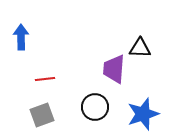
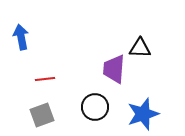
blue arrow: rotated 10 degrees counterclockwise
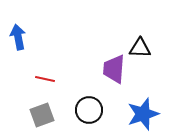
blue arrow: moved 3 px left
red line: rotated 18 degrees clockwise
black circle: moved 6 px left, 3 px down
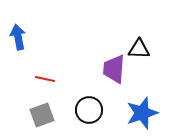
black triangle: moved 1 px left, 1 px down
blue star: moved 1 px left, 1 px up
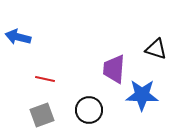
blue arrow: rotated 65 degrees counterclockwise
black triangle: moved 17 px right; rotated 15 degrees clockwise
blue star: moved 18 px up; rotated 20 degrees clockwise
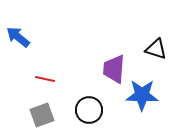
blue arrow: rotated 25 degrees clockwise
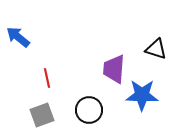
red line: moved 2 px right, 1 px up; rotated 66 degrees clockwise
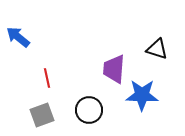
black triangle: moved 1 px right
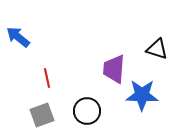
black circle: moved 2 px left, 1 px down
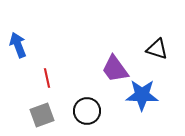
blue arrow: moved 8 px down; rotated 30 degrees clockwise
purple trapezoid: moved 1 px right; rotated 40 degrees counterclockwise
